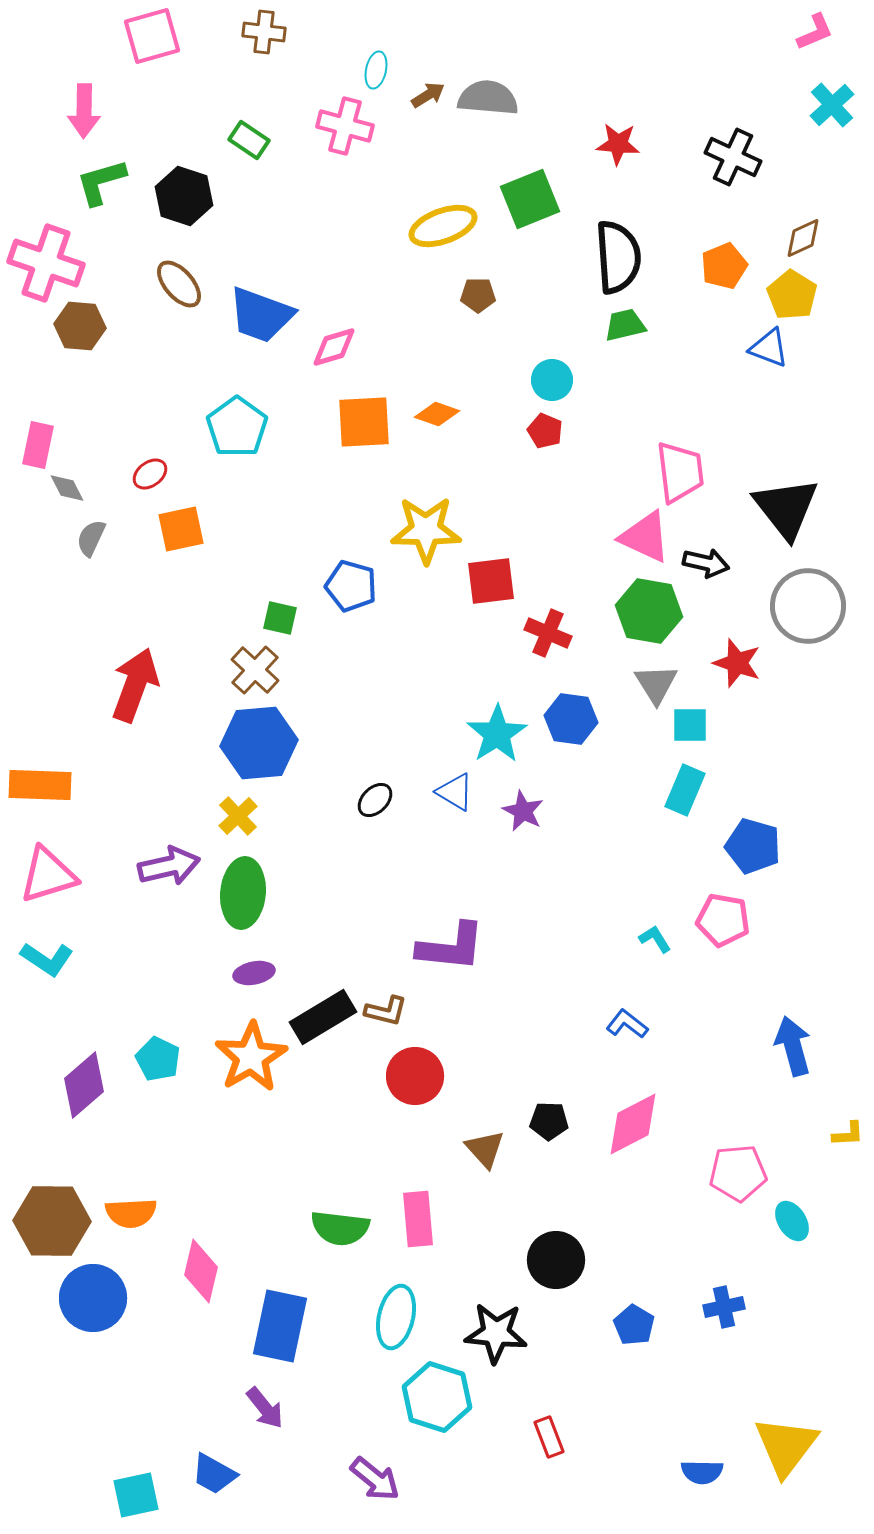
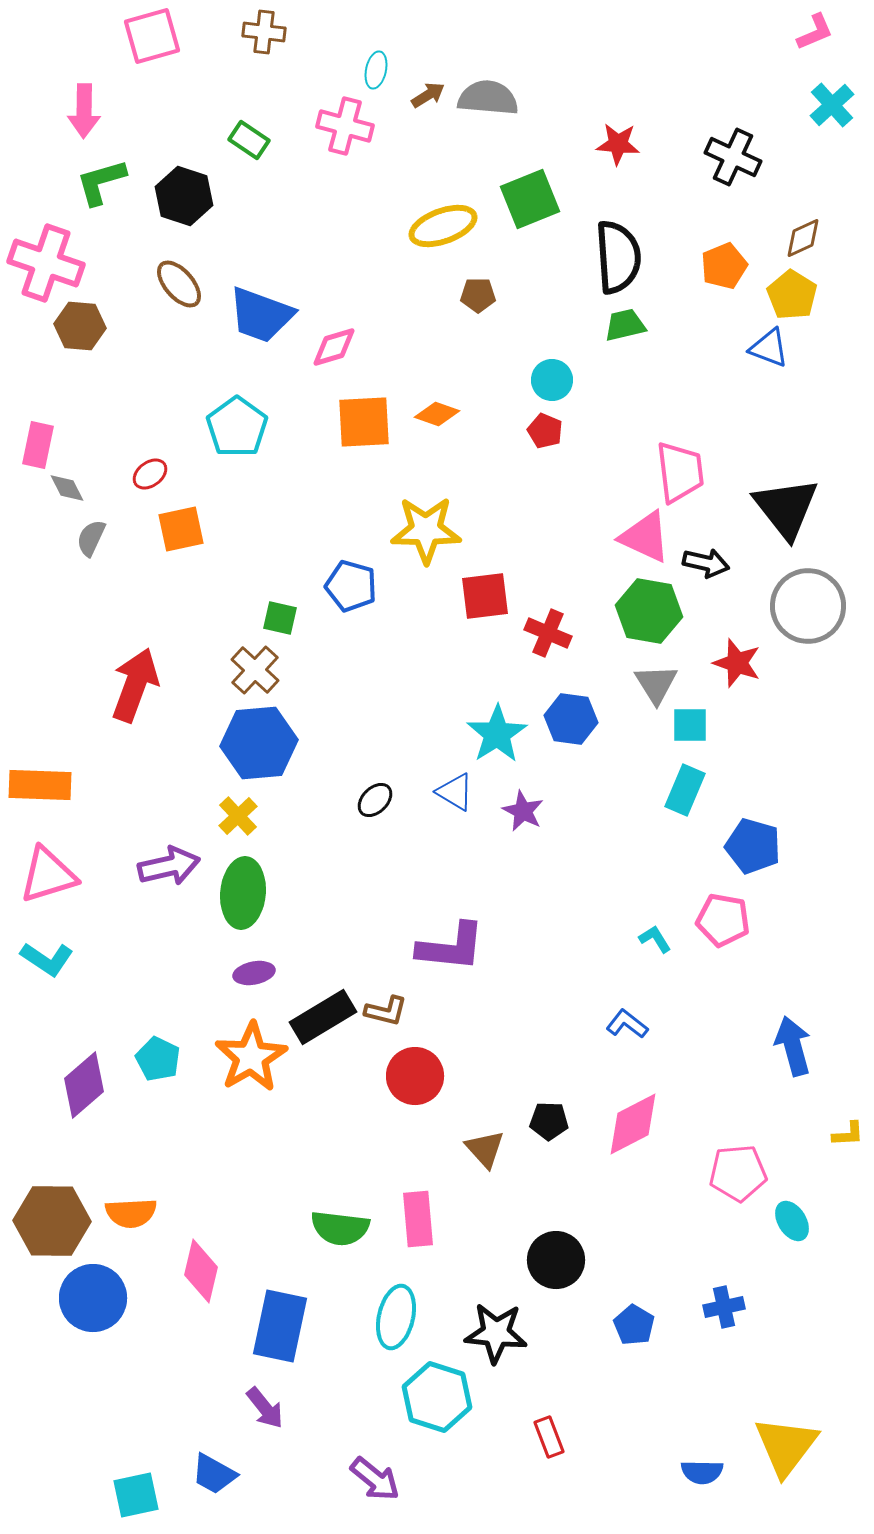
red square at (491, 581): moved 6 px left, 15 px down
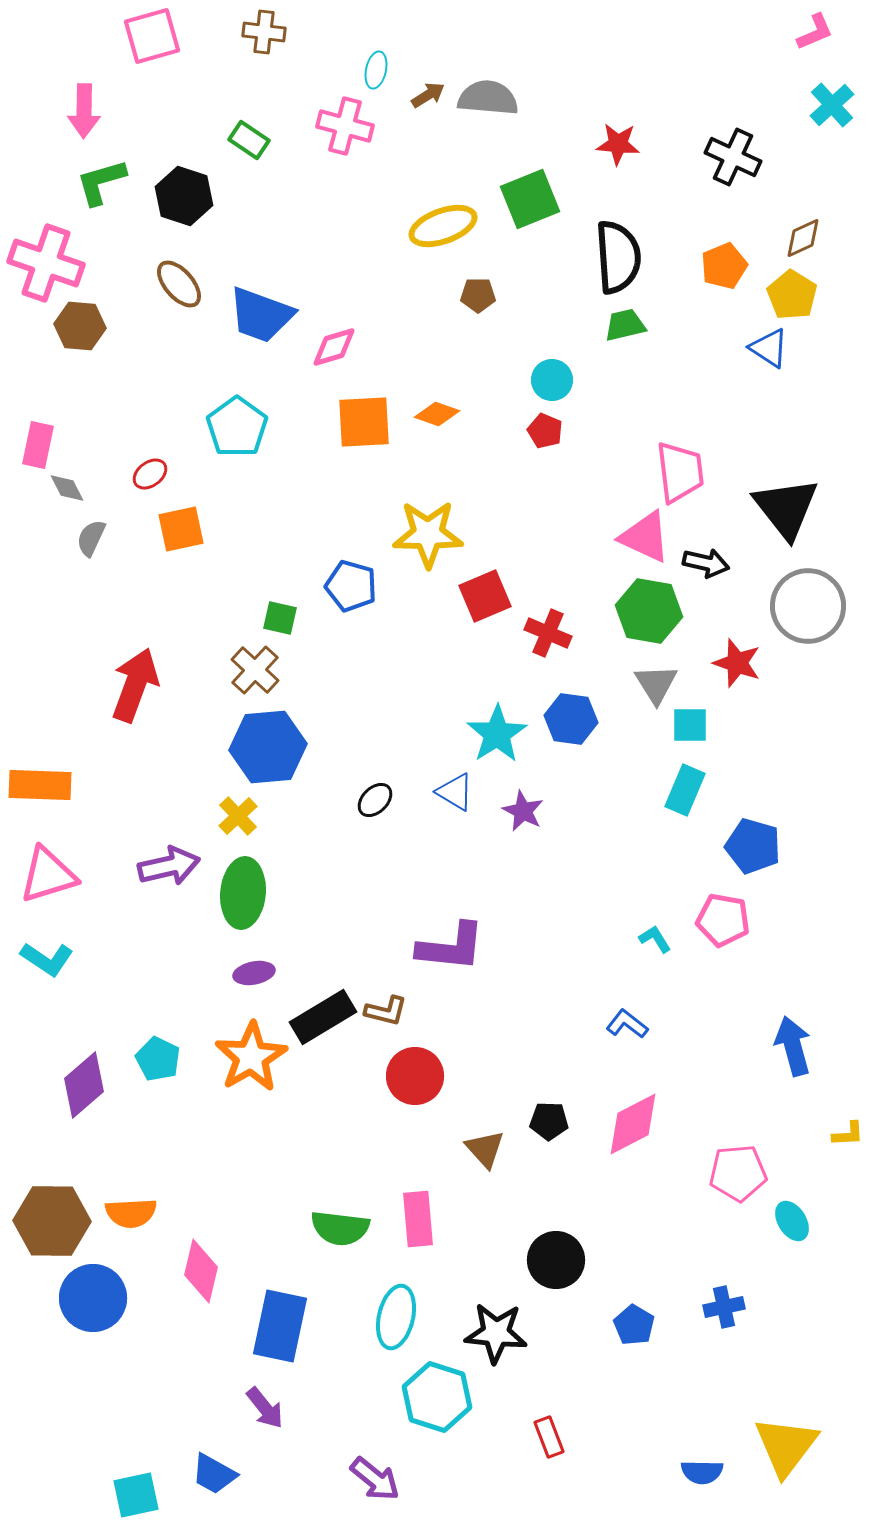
blue triangle at (769, 348): rotated 12 degrees clockwise
yellow star at (426, 530): moved 2 px right, 4 px down
red square at (485, 596): rotated 16 degrees counterclockwise
blue hexagon at (259, 743): moved 9 px right, 4 px down
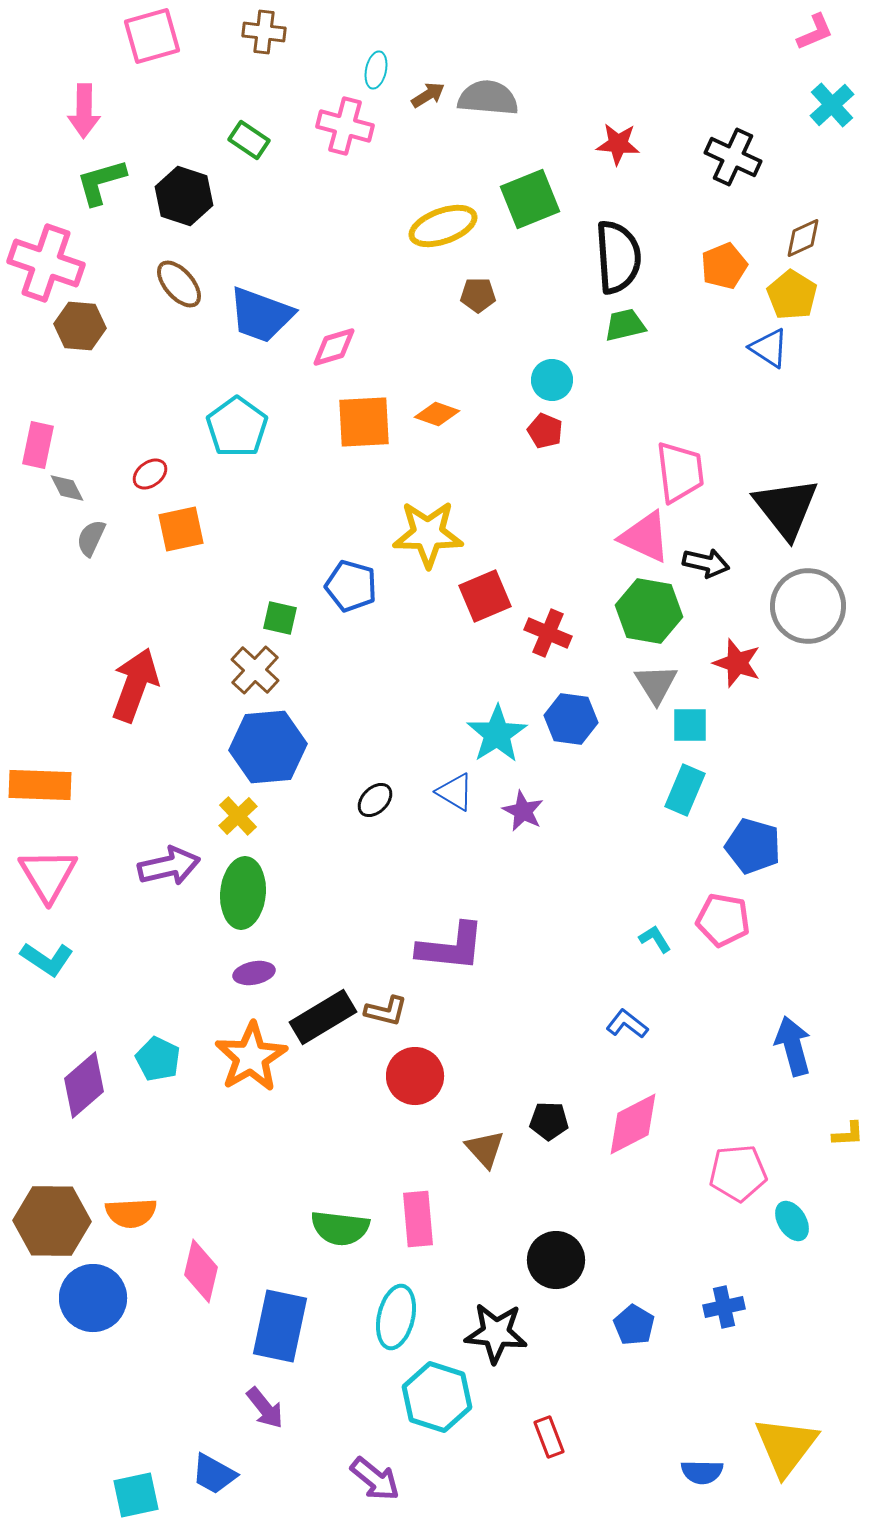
pink triangle at (48, 875): rotated 44 degrees counterclockwise
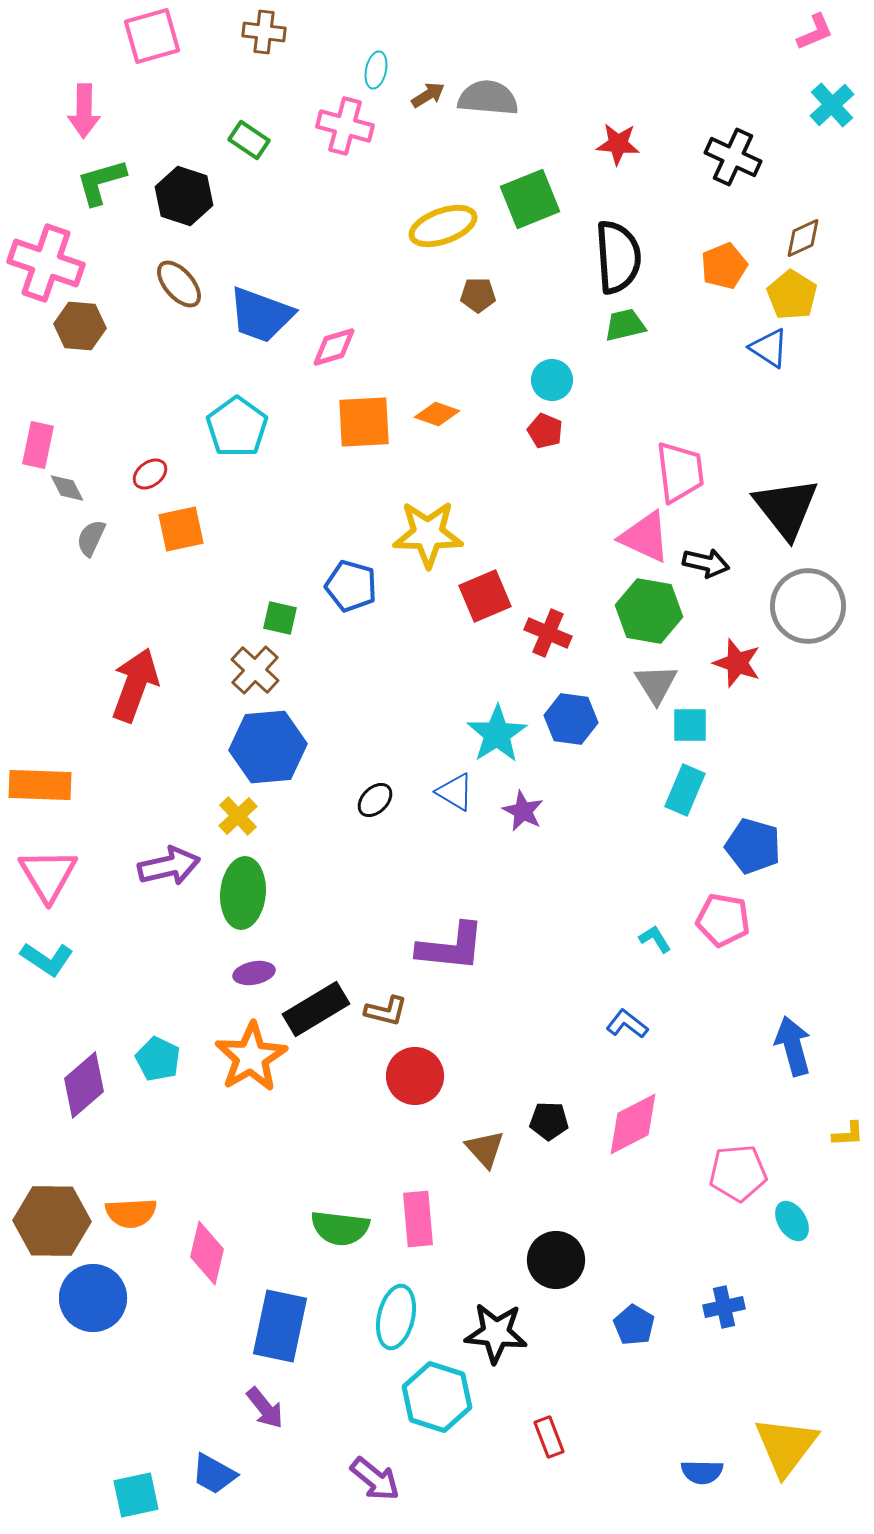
black rectangle at (323, 1017): moved 7 px left, 8 px up
pink diamond at (201, 1271): moved 6 px right, 18 px up
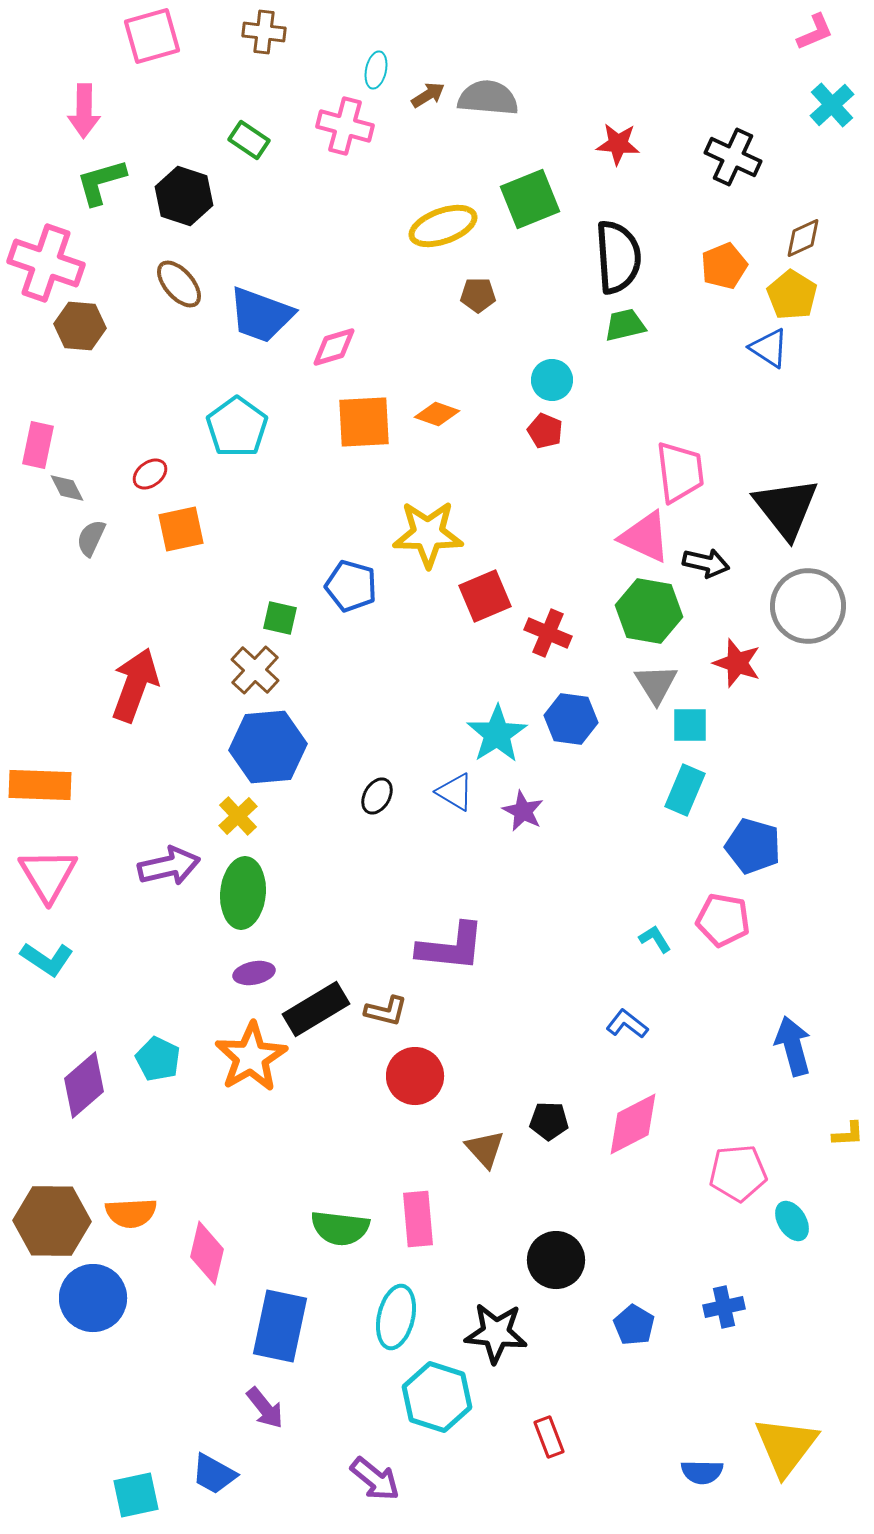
black ellipse at (375, 800): moved 2 px right, 4 px up; rotated 15 degrees counterclockwise
